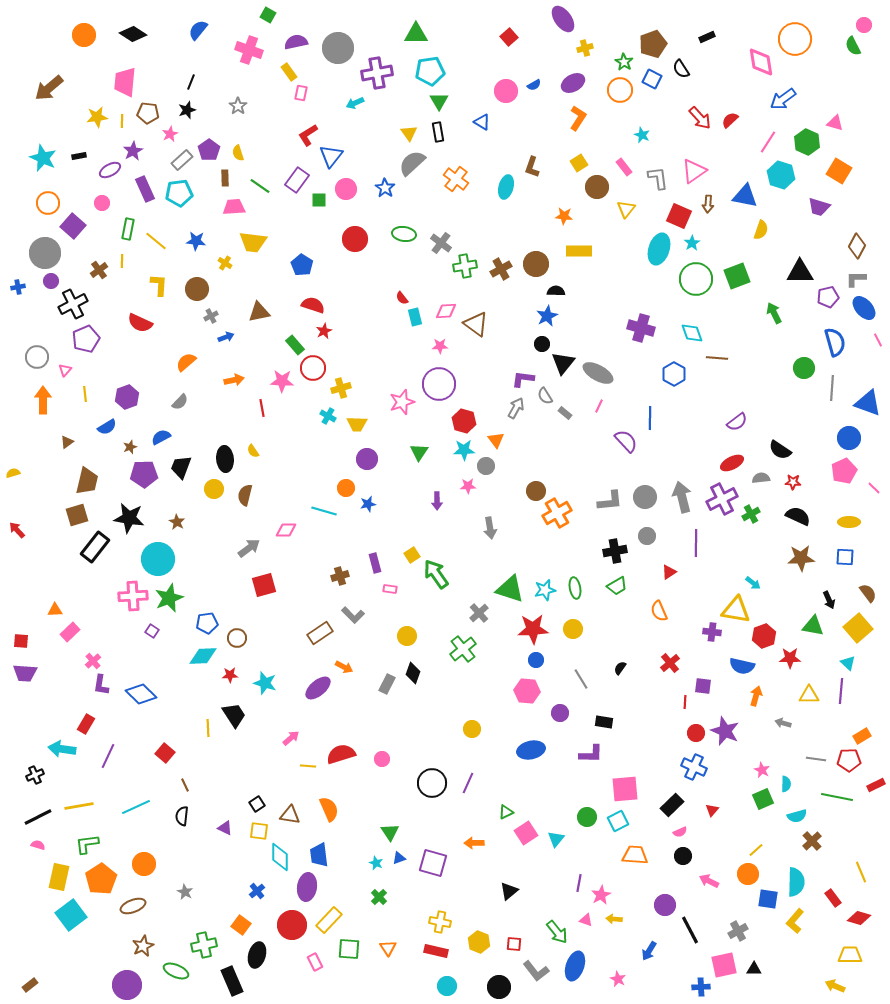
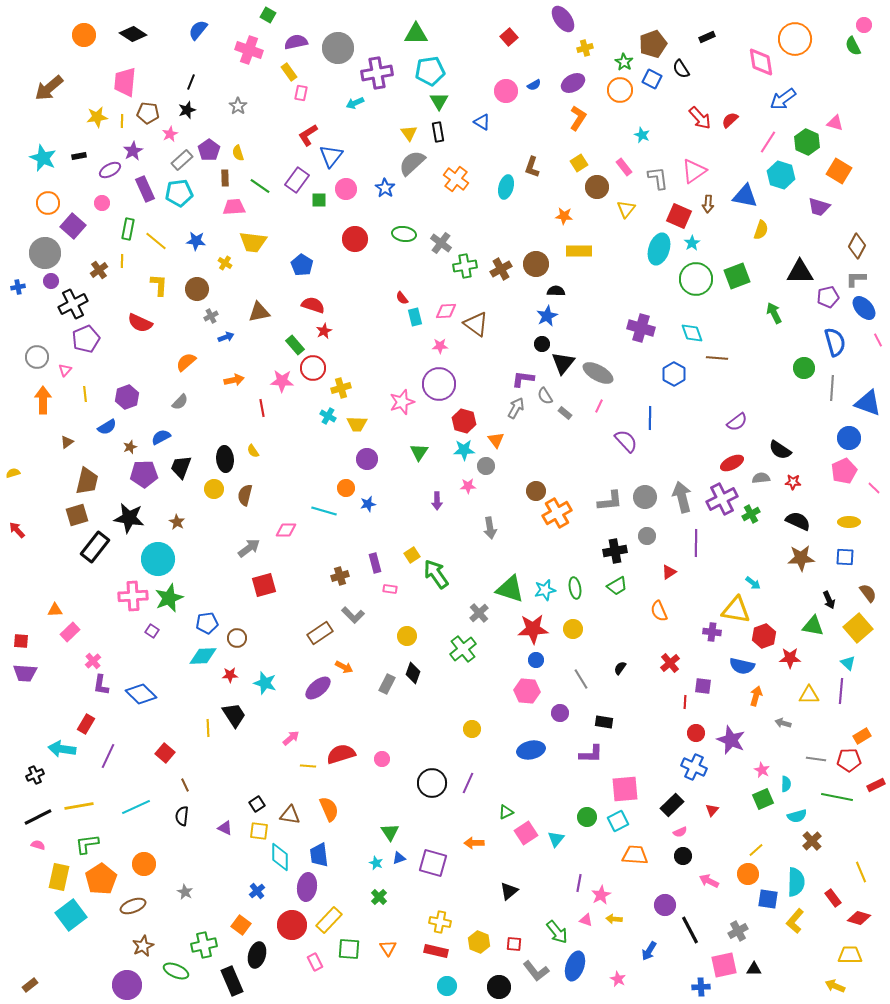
black semicircle at (798, 516): moved 5 px down
purple star at (725, 731): moved 6 px right, 9 px down
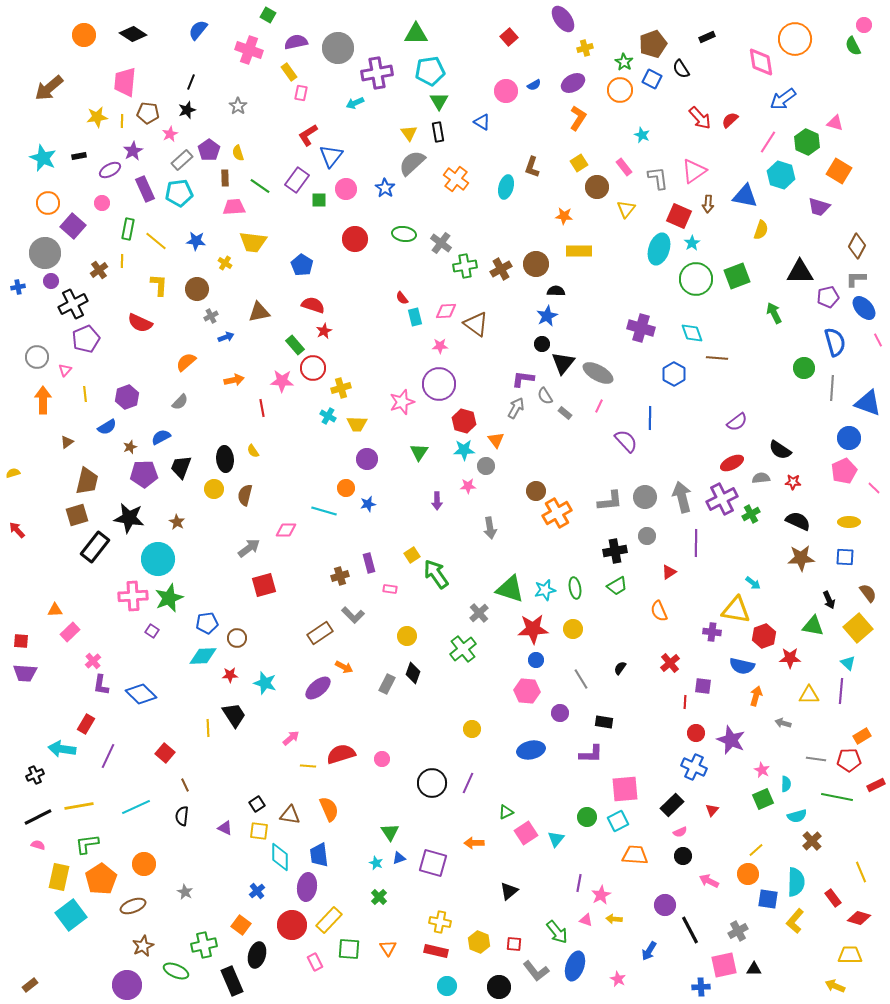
purple rectangle at (375, 563): moved 6 px left
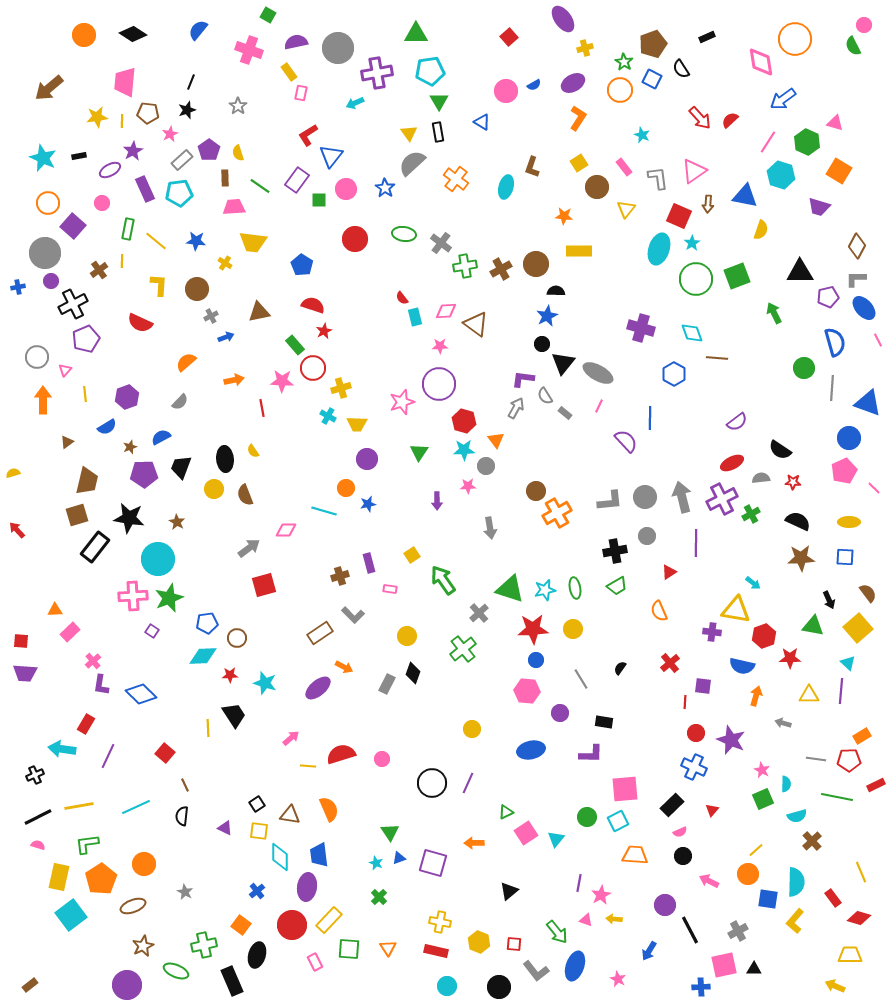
brown semicircle at (245, 495): rotated 35 degrees counterclockwise
green arrow at (436, 574): moved 7 px right, 6 px down
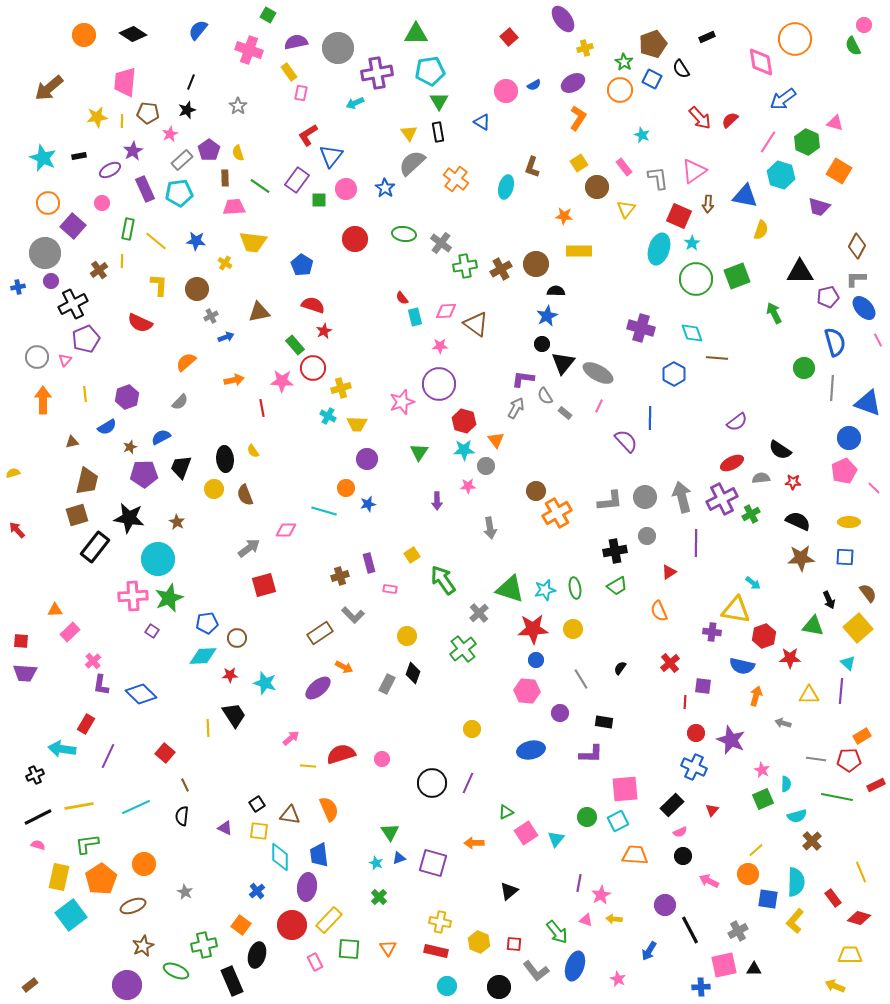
pink triangle at (65, 370): moved 10 px up
brown triangle at (67, 442): moved 5 px right; rotated 24 degrees clockwise
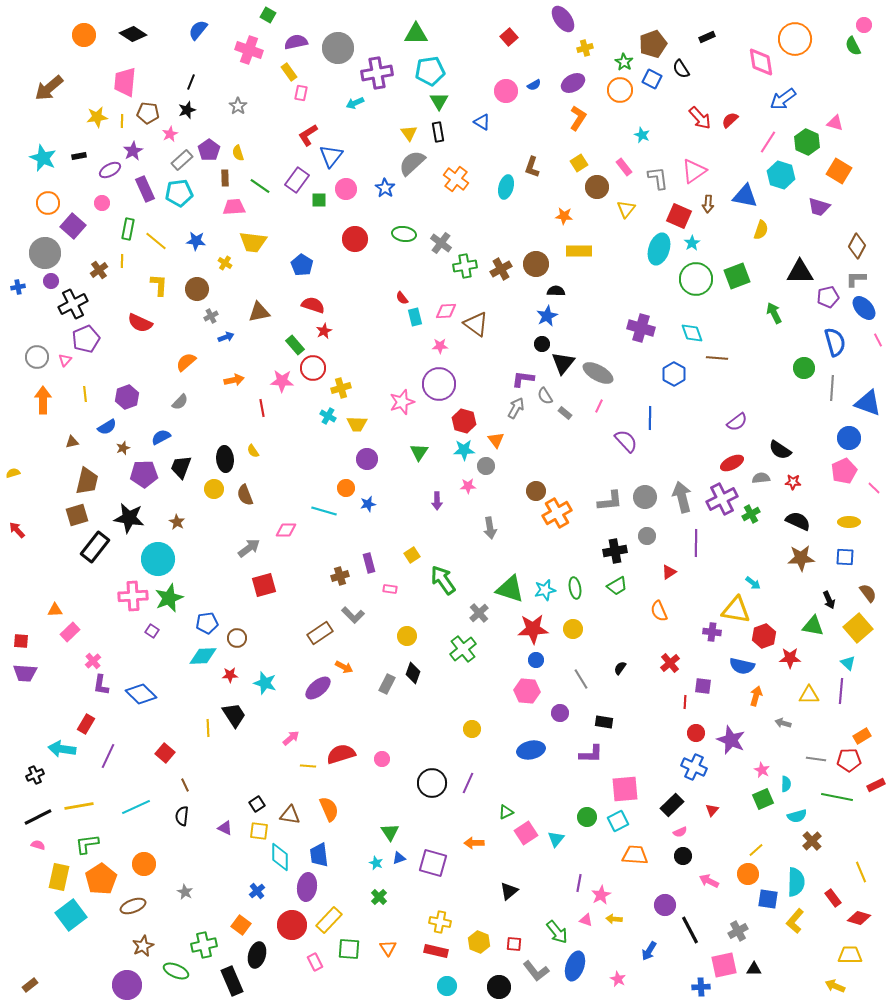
brown star at (130, 447): moved 7 px left, 1 px down
